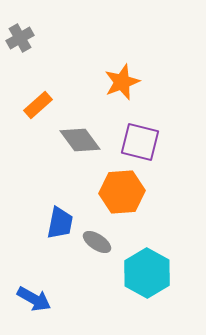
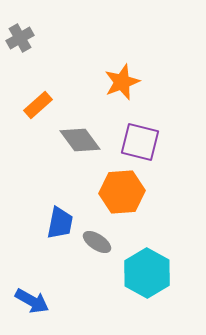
blue arrow: moved 2 px left, 2 px down
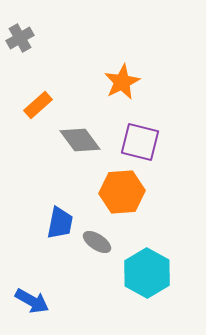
orange star: rotated 6 degrees counterclockwise
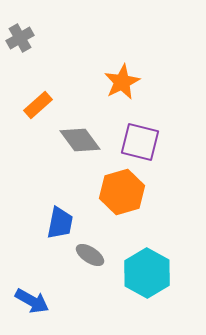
orange hexagon: rotated 12 degrees counterclockwise
gray ellipse: moved 7 px left, 13 px down
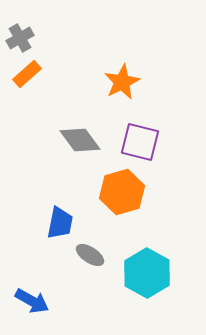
orange rectangle: moved 11 px left, 31 px up
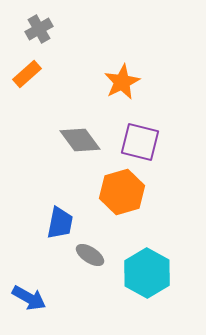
gray cross: moved 19 px right, 9 px up
blue arrow: moved 3 px left, 3 px up
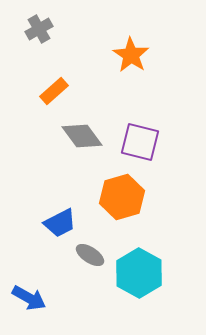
orange rectangle: moved 27 px right, 17 px down
orange star: moved 9 px right, 27 px up; rotated 12 degrees counterclockwise
gray diamond: moved 2 px right, 4 px up
orange hexagon: moved 5 px down
blue trapezoid: rotated 52 degrees clockwise
cyan hexagon: moved 8 px left
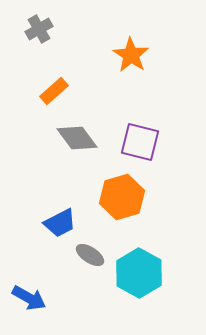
gray diamond: moved 5 px left, 2 px down
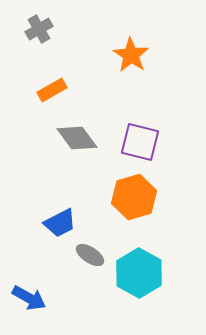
orange rectangle: moved 2 px left, 1 px up; rotated 12 degrees clockwise
orange hexagon: moved 12 px right
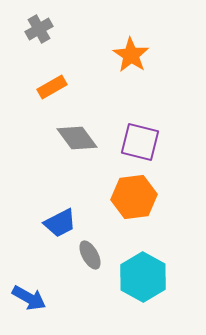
orange rectangle: moved 3 px up
orange hexagon: rotated 9 degrees clockwise
gray ellipse: rotated 28 degrees clockwise
cyan hexagon: moved 4 px right, 4 px down
